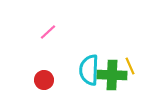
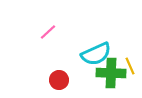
cyan semicircle: moved 7 px right, 16 px up; rotated 116 degrees counterclockwise
green cross: moved 1 px left, 2 px up
red circle: moved 15 px right
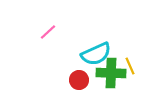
red circle: moved 20 px right
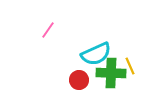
pink line: moved 2 px up; rotated 12 degrees counterclockwise
